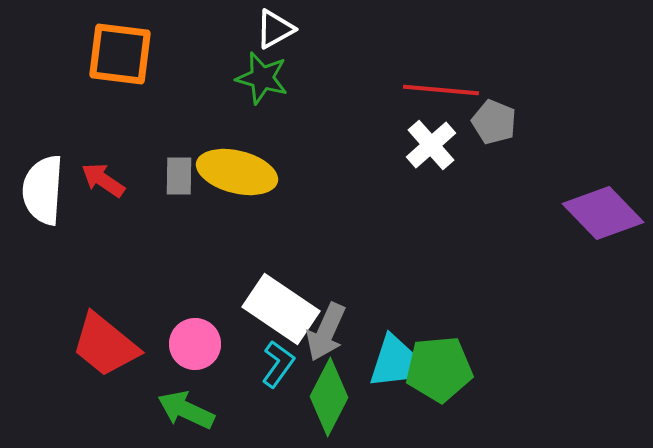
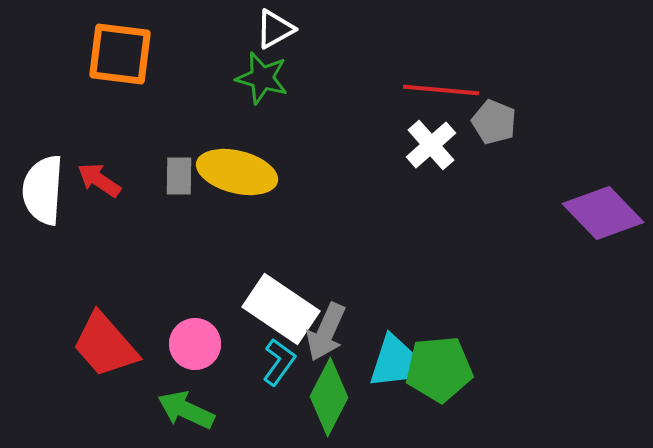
red arrow: moved 4 px left
red trapezoid: rotated 10 degrees clockwise
cyan L-shape: moved 1 px right, 2 px up
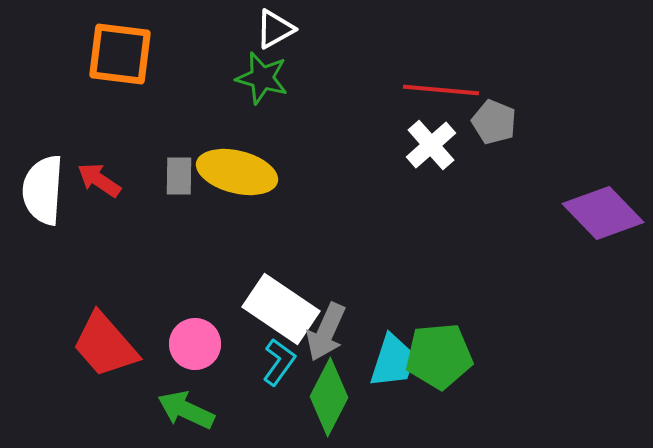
green pentagon: moved 13 px up
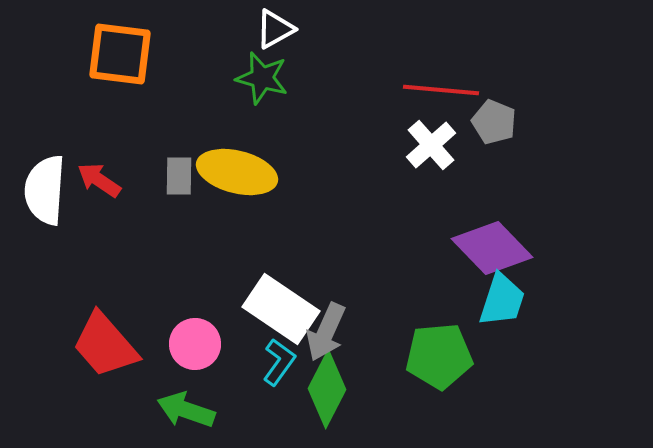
white semicircle: moved 2 px right
purple diamond: moved 111 px left, 35 px down
cyan trapezoid: moved 109 px right, 61 px up
green diamond: moved 2 px left, 8 px up
green arrow: rotated 6 degrees counterclockwise
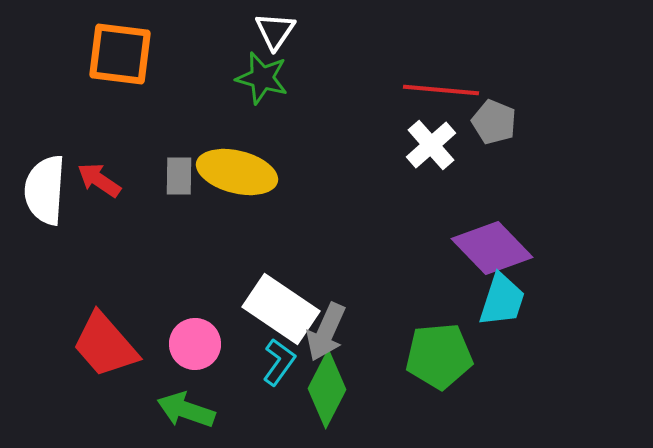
white triangle: moved 2 px down; rotated 27 degrees counterclockwise
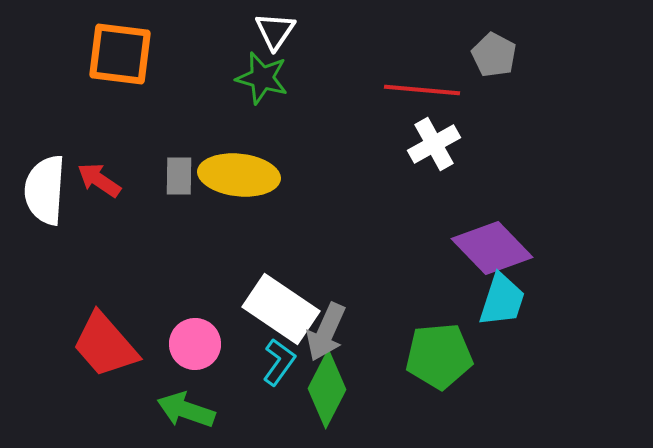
red line: moved 19 px left
gray pentagon: moved 67 px up; rotated 6 degrees clockwise
white cross: moved 3 px right, 1 px up; rotated 12 degrees clockwise
yellow ellipse: moved 2 px right, 3 px down; rotated 8 degrees counterclockwise
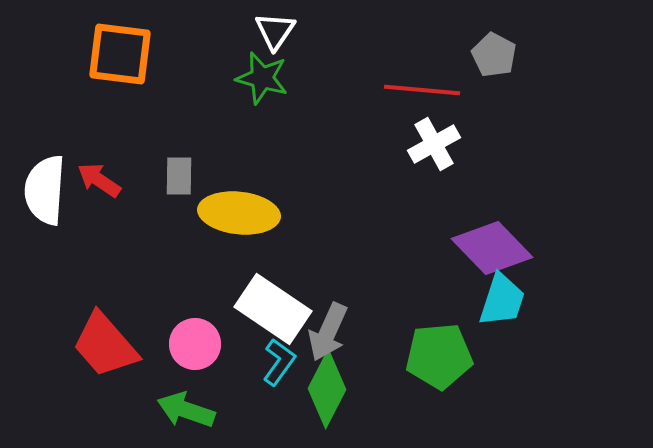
yellow ellipse: moved 38 px down
white rectangle: moved 8 px left
gray arrow: moved 2 px right
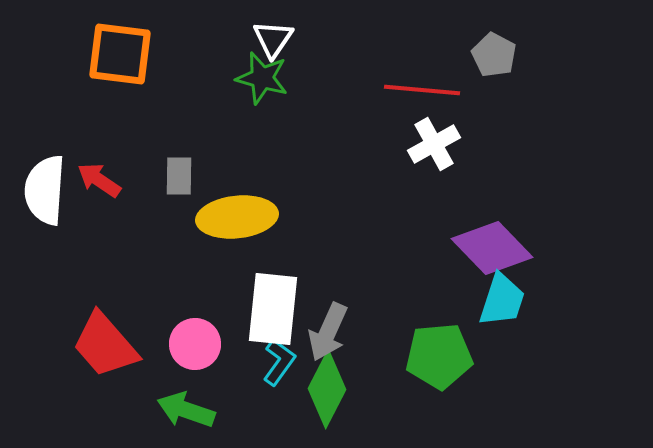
white triangle: moved 2 px left, 8 px down
yellow ellipse: moved 2 px left, 4 px down; rotated 12 degrees counterclockwise
white rectangle: rotated 62 degrees clockwise
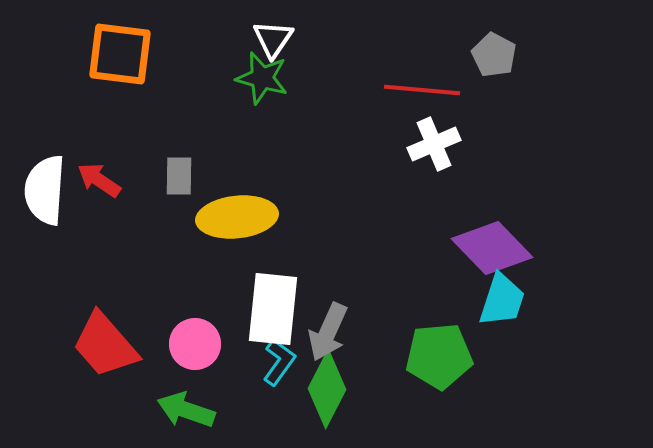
white cross: rotated 6 degrees clockwise
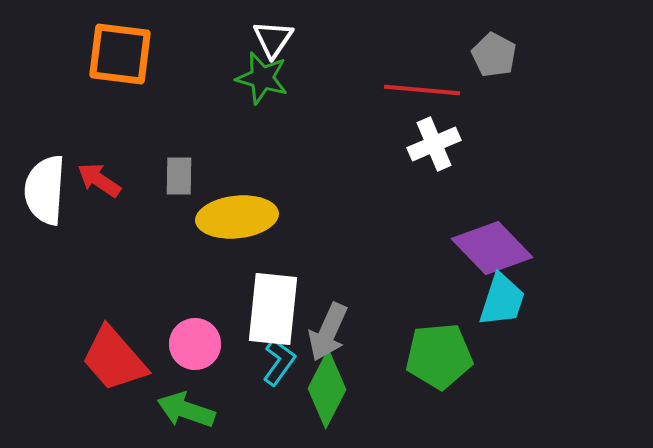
red trapezoid: moved 9 px right, 14 px down
